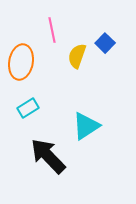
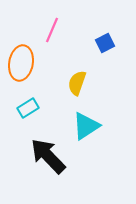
pink line: rotated 35 degrees clockwise
blue square: rotated 18 degrees clockwise
yellow semicircle: moved 27 px down
orange ellipse: moved 1 px down
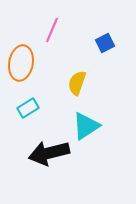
black arrow: moved 1 px right, 3 px up; rotated 60 degrees counterclockwise
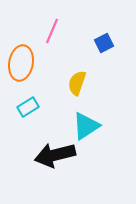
pink line: moved 1 px down
blue square: moved 1 px left
cyan rectangle: moved 1 px up
black arrow: moved 6 px right, 2 px down
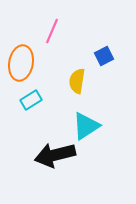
blue square: moved 13 px down
yellow semicircle: moved 2 px up; rotated 10 degrees counterclockwise
cyan rectangle: moved 3 px right, 7 px up
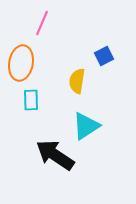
pink line: moved 10 px left, 8 px up
cyan rectangle: rotated 60 degrees counterclockwise
black arrow: rotated 48 degrees clockwise
